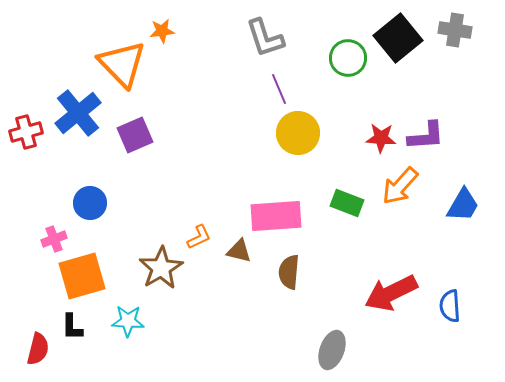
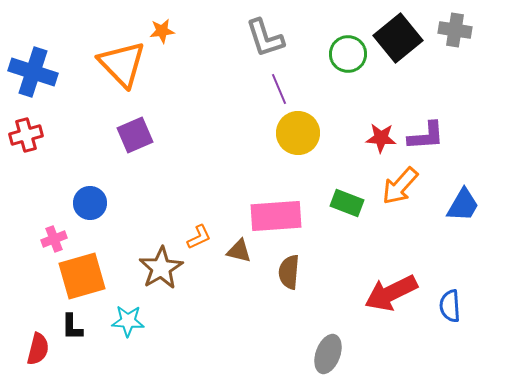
green circle: moved 4 px up
blue cross: moved 45 px left, 41 px up; rotated 33 degrees counterclockwise
red cross: moved 3 px down
gray ellipse: moved 4 px left, 4 px down
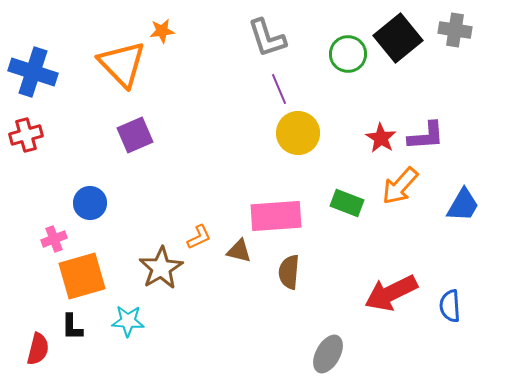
gray L-shape: moved 2 px right
red star: rotated 28 degrees clockwise
gray ellipse: rotated 9 degrees clockwise
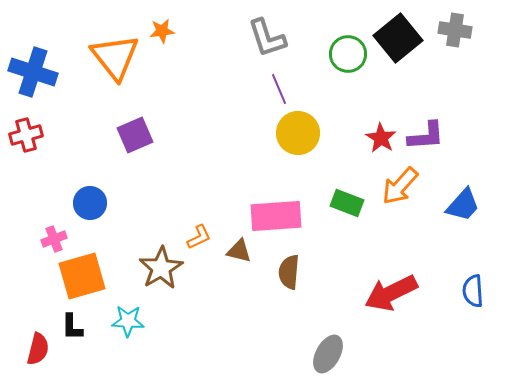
orange triangle: moved 7 px left, 7 px up; rotated 6 degrees clockwise
blue trapezoid: rotated 12 degrees clockwise
blue semicircle: moved 23 px right, 15 px up
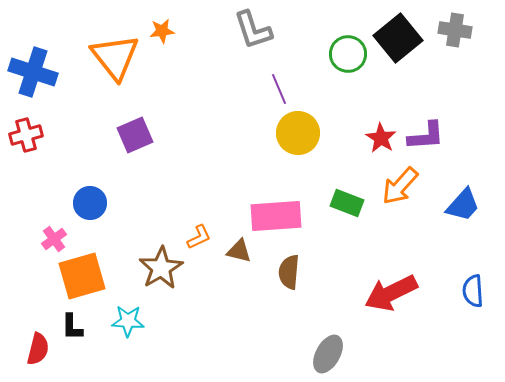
gray L-shape: moved 14 px left, 8 px up
pink cross: rotated 15 degrees counterclockwise
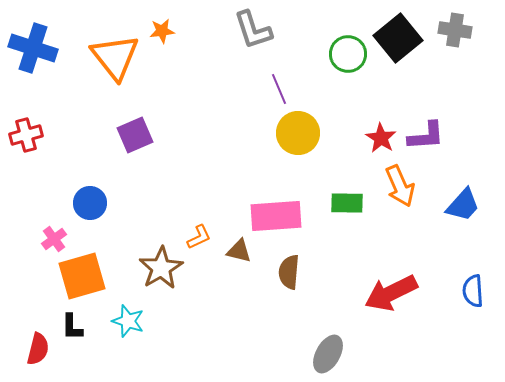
blue cross: moved 24 px up
orange arrow: rotated 66 degrees counterclockwise
green rectangle: rotated 20 degrees counterclockwise
cyan star: rotated 16 degrees clockwise
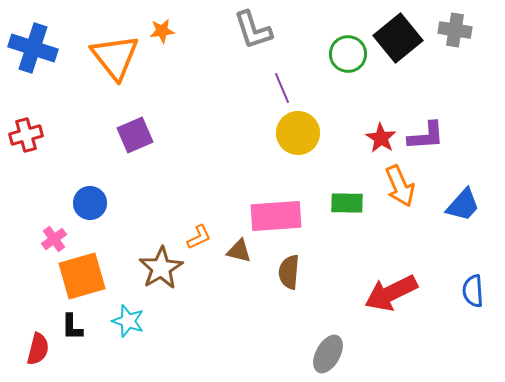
purple line: moved 3 px right, 1 px up
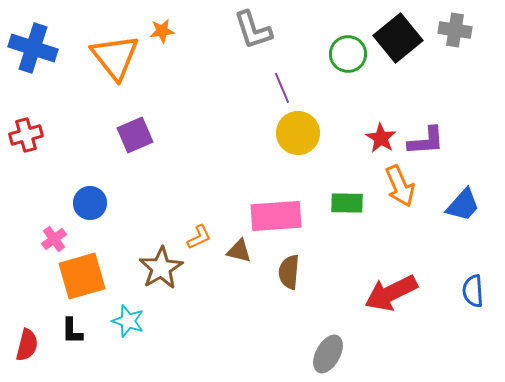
purple L-shape: moved 5 px down
black L-shape: moved 4 px down
red semicircle: moved 11 px left, 4 px up
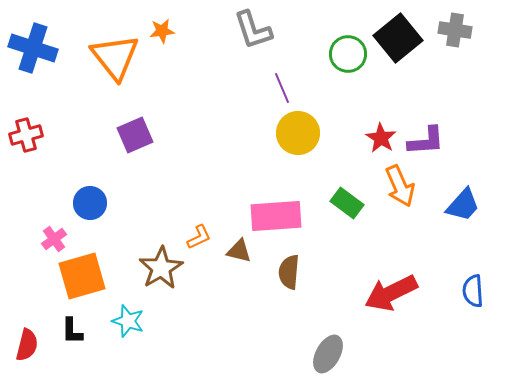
green rectangle: rotated 36 degrees clockwise
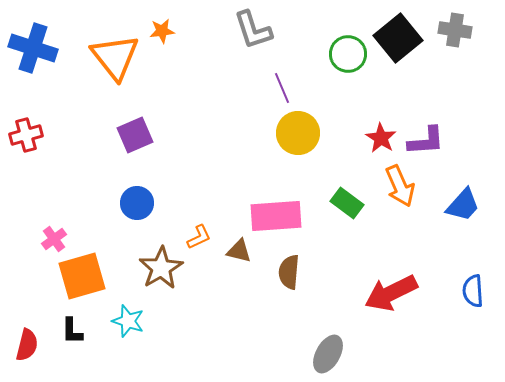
blue circle: moved 47 px right
